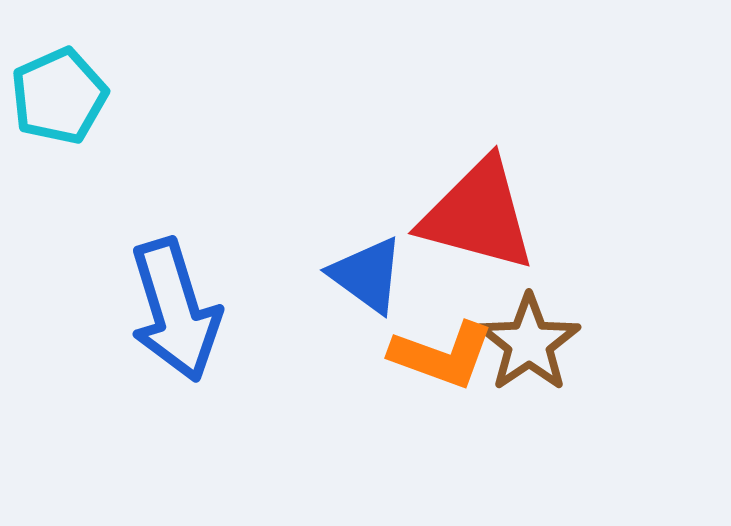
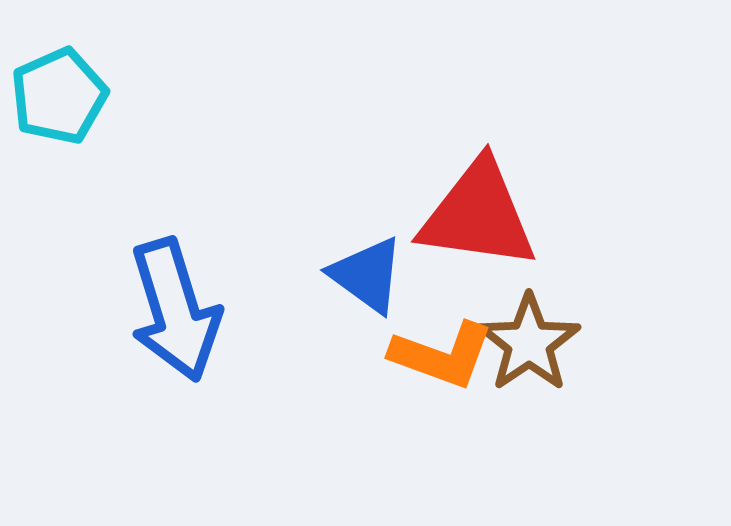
red triangle: rotated 7 degrees counterclockwise
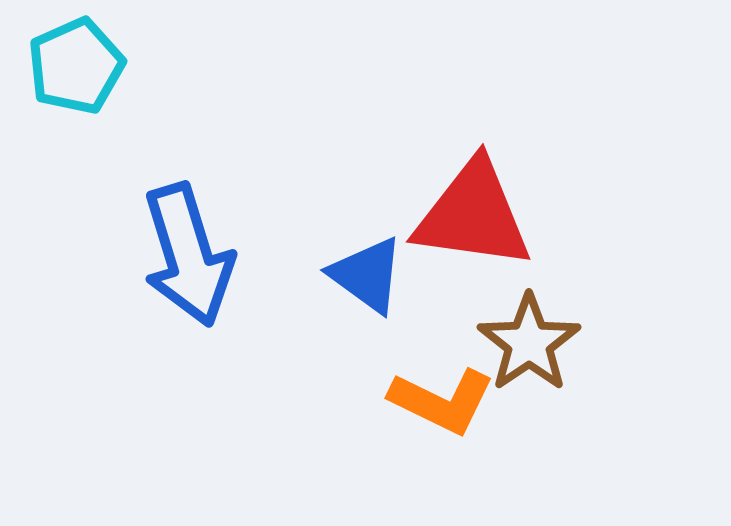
cyan pentagon: moved 17 px right, 30 px up
red triangle: moved 5 px left
blue arrow: moved 13 px right, 55 px up
orange L-shape: moved 46 px down; rotated 6 degrees clockwise
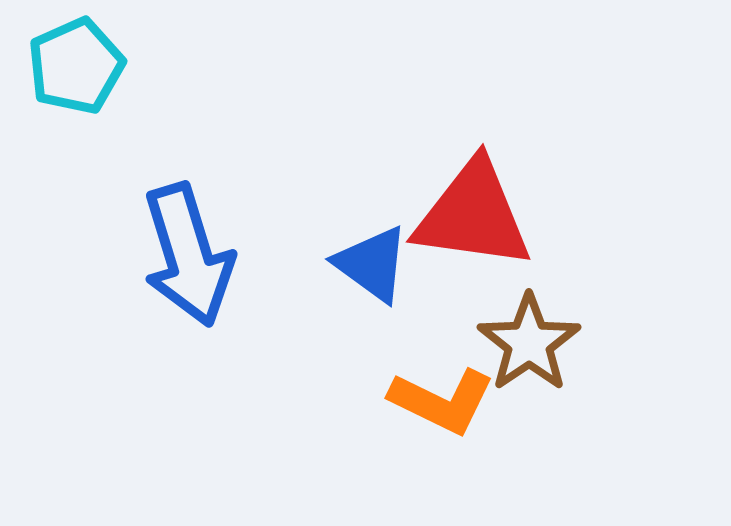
blue triangle: moved 5 px right, 11 px up
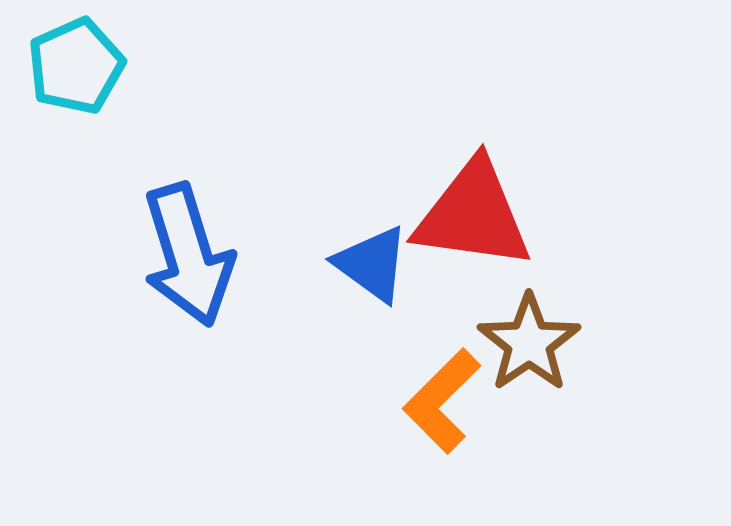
orange L-shape: rotated 109 degrees clockwise
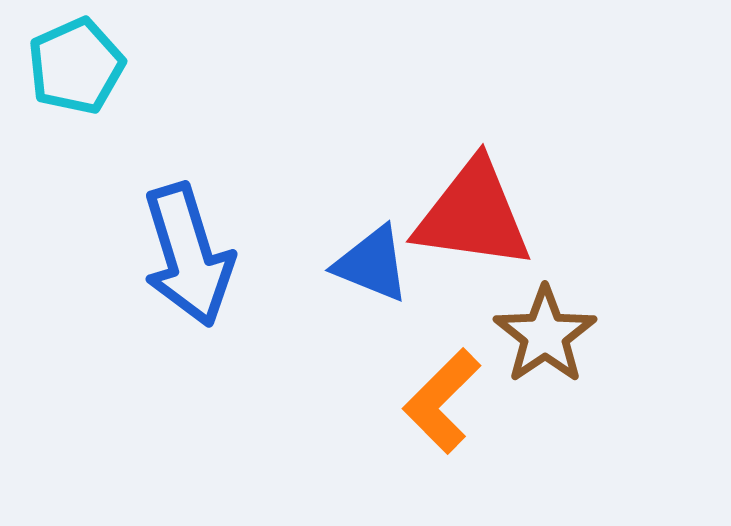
blue triangle: rotated 14 degrees counterclockwise
brown star: moved 16 px right, 8 px up
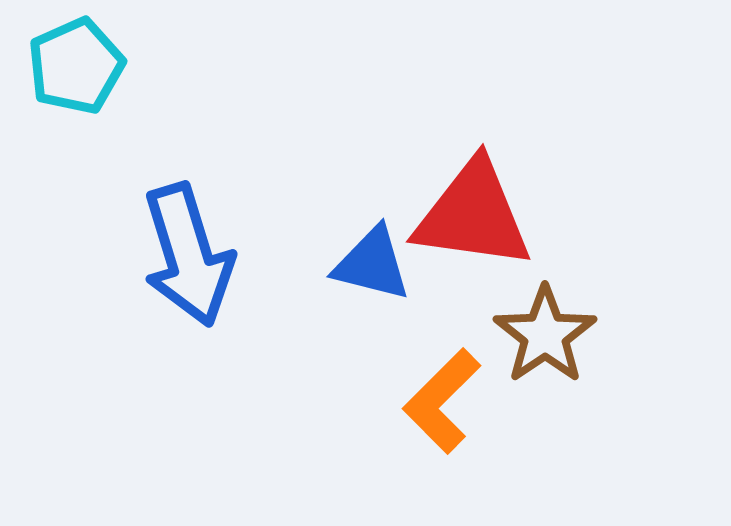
blue triangle: rotated 8 degrees counterclockwise
